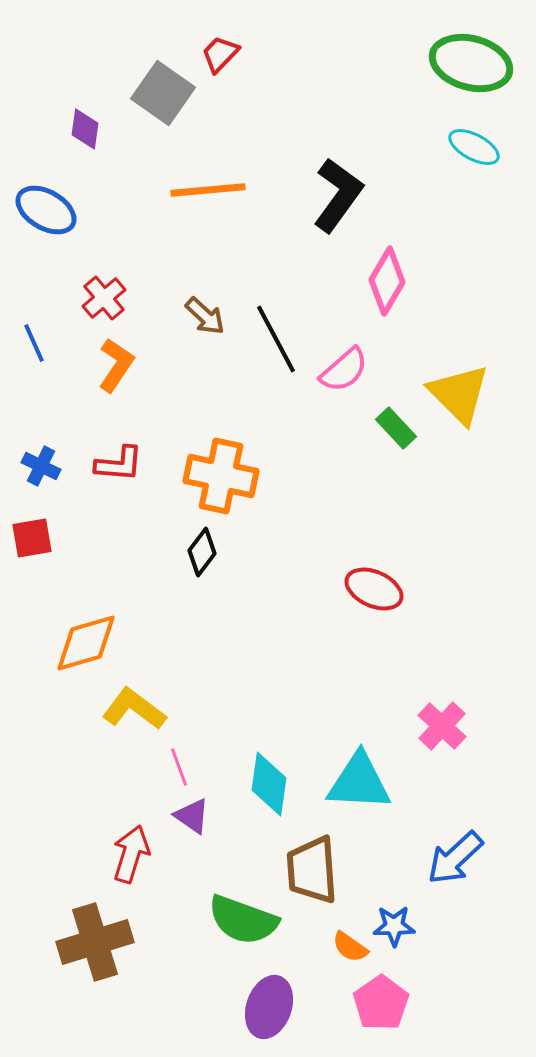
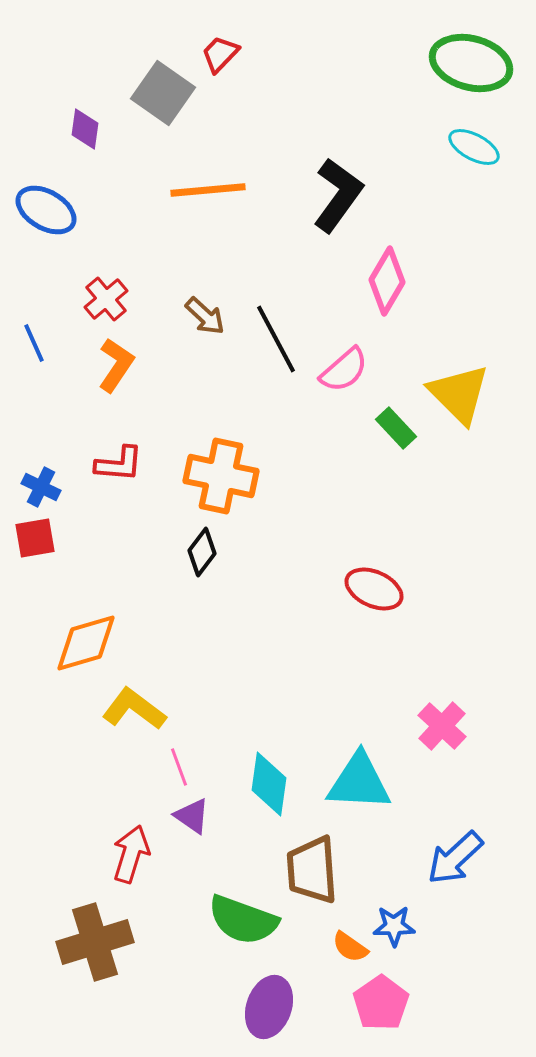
red cross: moved 2 px right, 1 px down
blue cross: moved 21 px down
red square: moved 3 px right
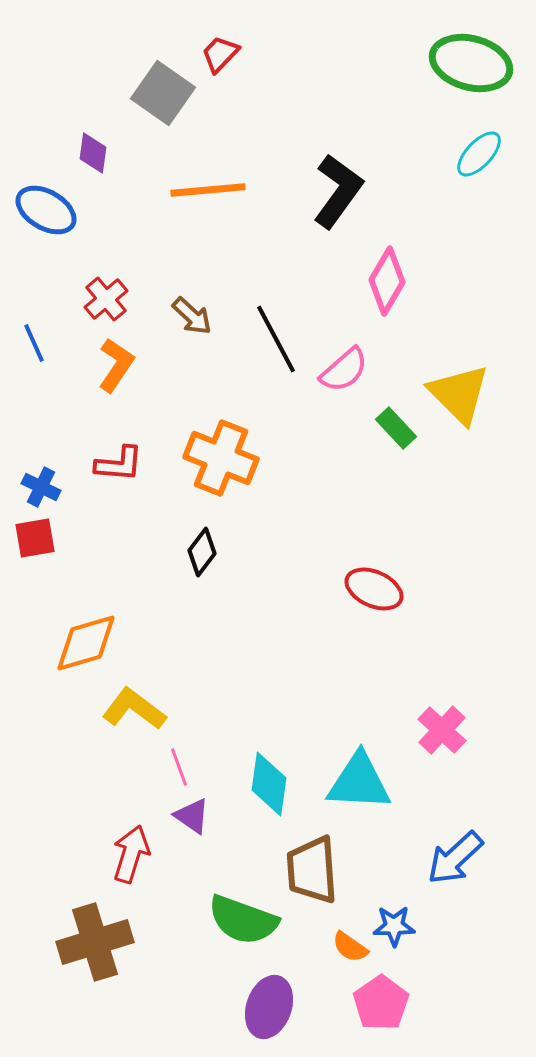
purple diamond: moved 8 px right, 24 px down
cyan ellipse: moved 5 px right, 7 px down; rotated 75 degrees counterclockwise
black L-shape: moved 4 px up
brown arrow: moved 13 px left
orange cross: moved 18 px up; rotated 10 degrees clockwise
pink cross: moved 4 px down
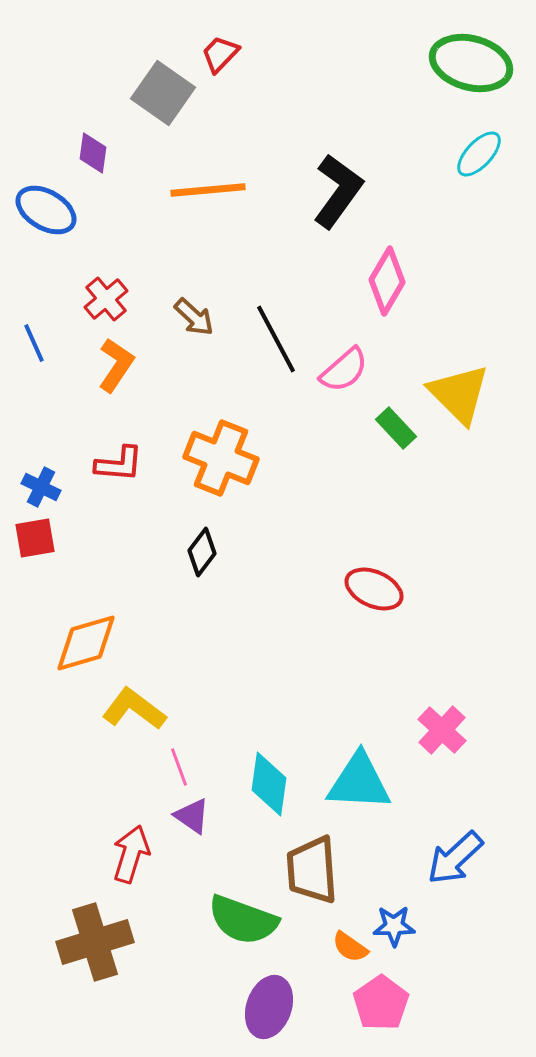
brown arrow: moved 2 px right, 1 px down
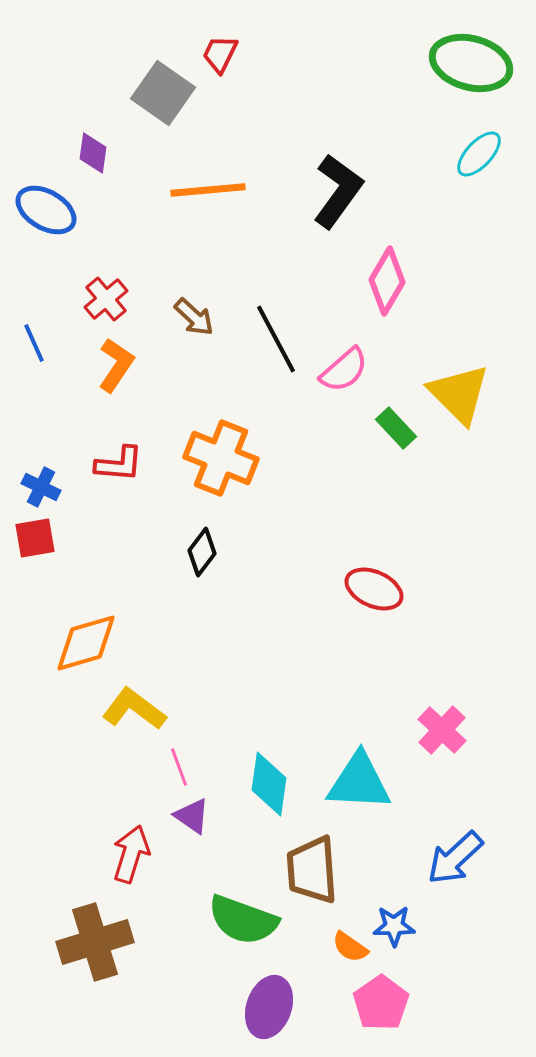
red trapezoid: rotated 18 degrees counterclockwise
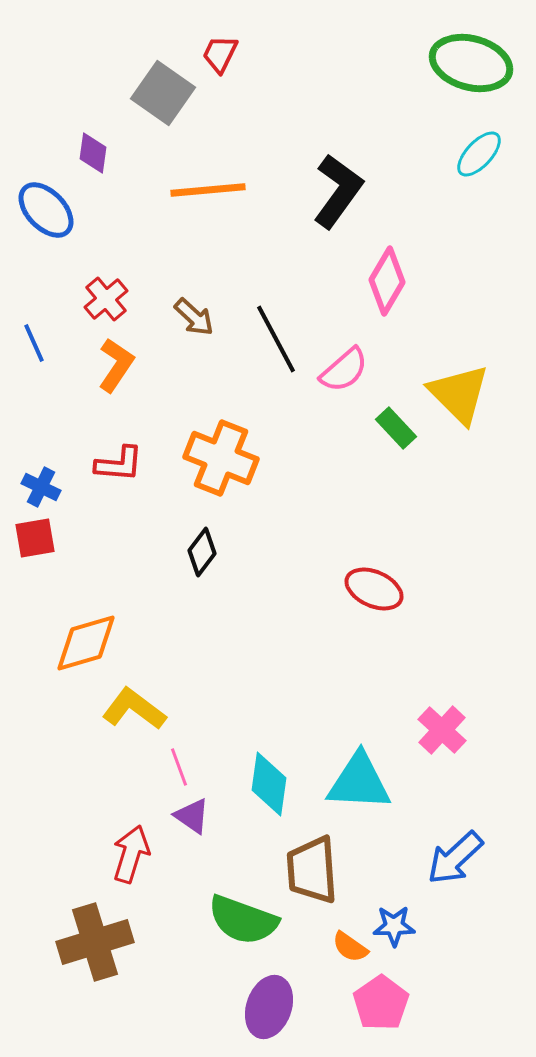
blue ellipse: rotated 16 degrees clockwise
